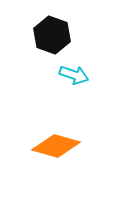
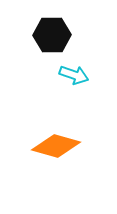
black hexagon: rotated 21 degrees counterclockwise
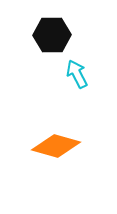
cyan arrow: moved 3 px right, 1 px up; rotated 136 degrees counterclockwise
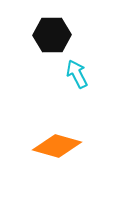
orange diamond: moved 1 px right
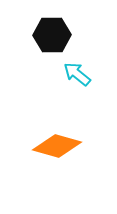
cyan arrow: rotated 24 degrees counterclockwise
